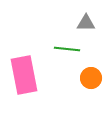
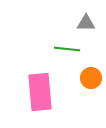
pink rectangle: moved 16 px right, 17 px down; rotated 6 degrees clockwise
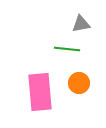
gray triangle: moved 5 px left, 1 px down; rotated 12 degrees counterclockwise
orange circle: moved 12 px left, 5 px down
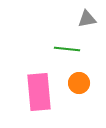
gray triangle: moved 6 px right, 5 px up
pink rectangle: moved 1 px left
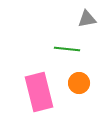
pink rectangle: rotated 9 degrees counterclockwise
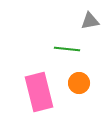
gray triangle: moved 3 px right, 2 px down
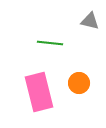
gray triangle: rotated 24 degrees clockwise
green line: moved 17 px left, 6 px up
